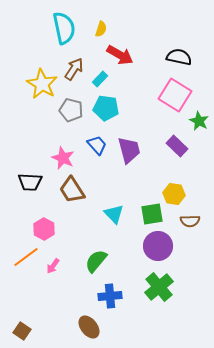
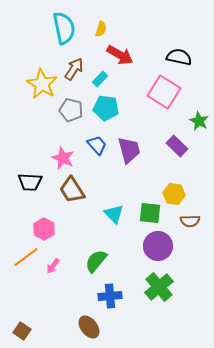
pink square: moved 11 px left, 3 px up
green square: moved 2 px left, 1 px up; rotated 15 degrees clockwise
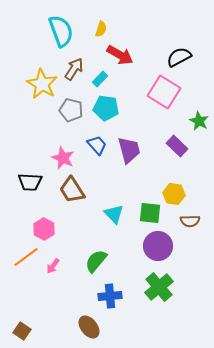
cyan semicircle: moved 3 px left, 3 px down; rotated 8 degrees counterclockwise
black semicircle: rotated 40 degrees counterclockwise
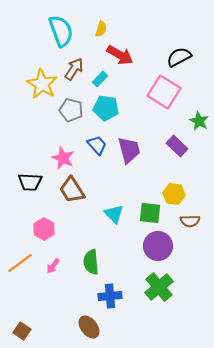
orange line: moved 6 px left, 6 px down
green semicircle: moved 5 px left, 1 px down; rotated 45 degrees counterclockwise
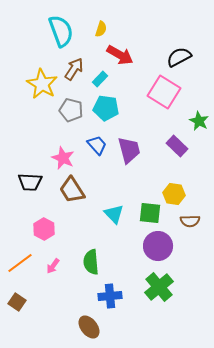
brown square: moved 5 px left, 29 px up
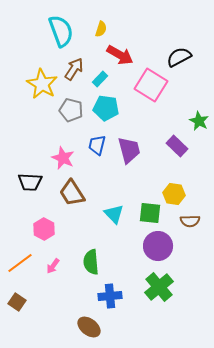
pink square: moved 13 px left, 7 px up
blue trapezoid: rotated 125 degrees counterclockwise
brown trapezoid: moved 3 px down
brown ellipse: rotated 15 degrees counterclockwise
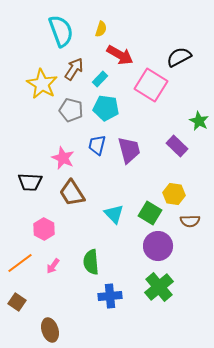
green square: rotated 25 degrees clockwise
brown ellipse: moved 39 px left, 3 px down; rotated 35 degrees clockwise
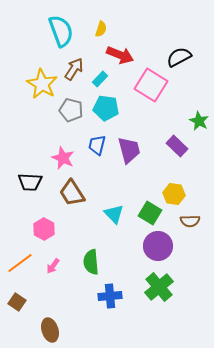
red arrow: rotated 8 degrees counterclockwise
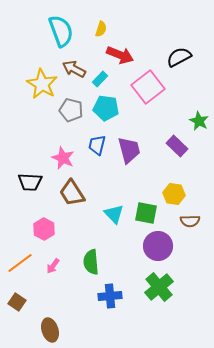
brown arrow: rotated 95 degrees counterclockwise
pink square: moved 3 px left, 2 px down; rotated 20 degrees clockwise
green square: moved 4 px left; rotated 20 degrees counterclockwise
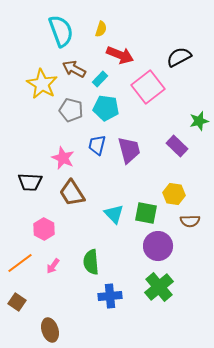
green star: rotated 30 degrees clockwise
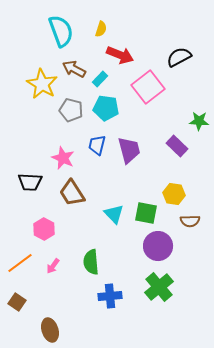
green star: rotated 18 degrees clockwise
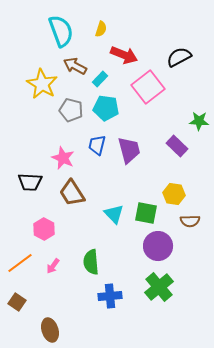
red arrow: moved 4 px right
brown arrow: moved 1 px right, 3 px up
